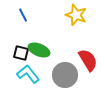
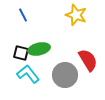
green ellipse: moved 1 px up; rotated 35 degrees counterclockwise
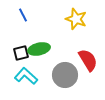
yellow star: moved 4 px down
black square: rotated 28 degrees counterclockwise
cyan L-shape: moved 2 px left, 2 px down; rotated 10 degrees counterclockwise
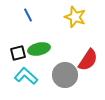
blue line: moved 5 px right
yellow star: moved 1 px left, 2 px up
black square: moved 3 px left
red semicircle: rotated 65 degrees clockwise
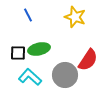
black square: rotated 14 degrees clockwise
cyan L-shape: moved 4 px right, 1 px down
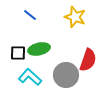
blue line: moved 2 px right; rotated 24 degrees counterclockwise
red semicircle: rotated 15 degrees counterclockwise
gray circle: moved 1 px right
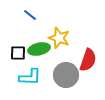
yellow star: moved 16 px left, 21 px down
cyan L-shape: rotated 140 degrees clockwise
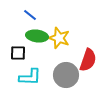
green ellipse: moved 2 px left, 13 px up; rotated 20 degrees clockwise
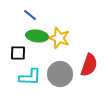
red semicircle: moved 1 px right, 5 px down
gray circle: moved 6 px left, 1 px up
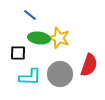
green ellipse: moved 2 px right, 2 px down
